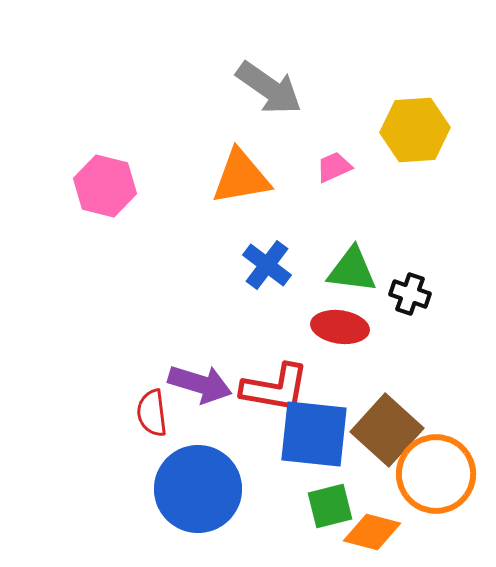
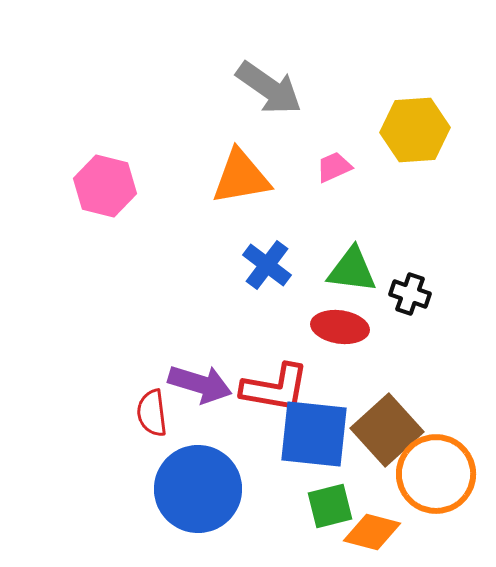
brown square: rotated 6 degrees clockwise
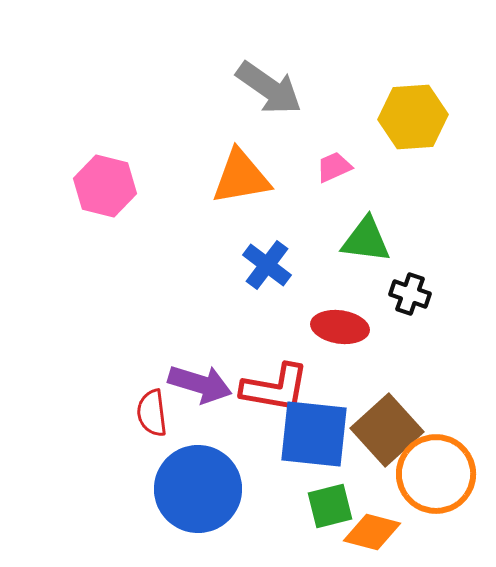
yellow hexagon: moved 2 px left, 13 px up
green triangle: moved 14 px right, 30 px up
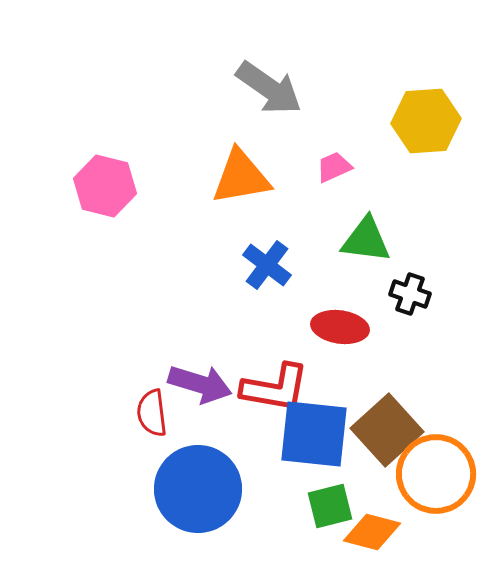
yellow hexagon: moved 13 px right, 4 px down
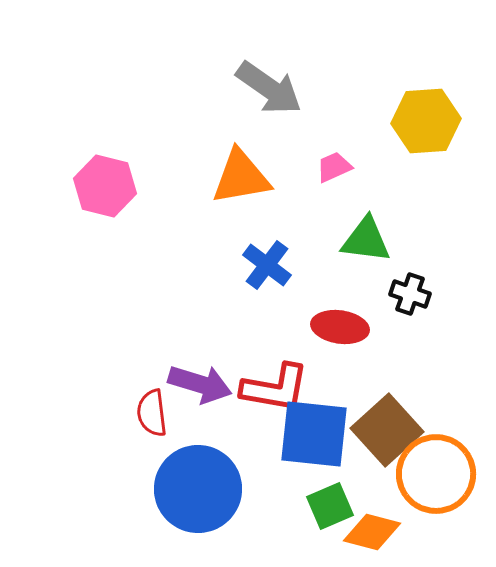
green square: rotated 9 degrees counterclockwise
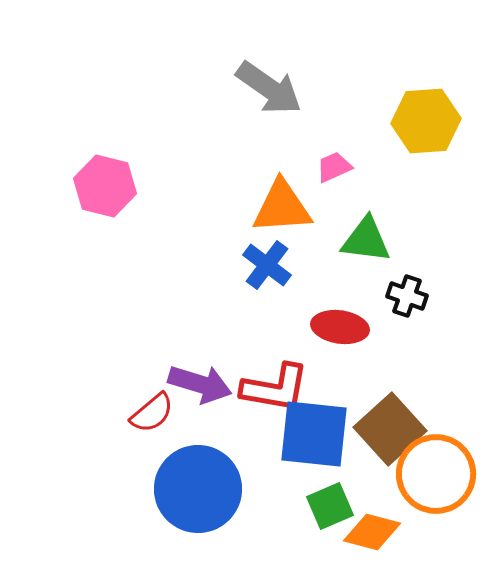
orange triangle: moved 41 px right, 30 px down; rotated 6 degrees clockwise
black cross: moved 3 px left, 2 px down
red semicircle: rotated 123 degrees counterclockwise
brown square: moved 3 px right, 1 px up
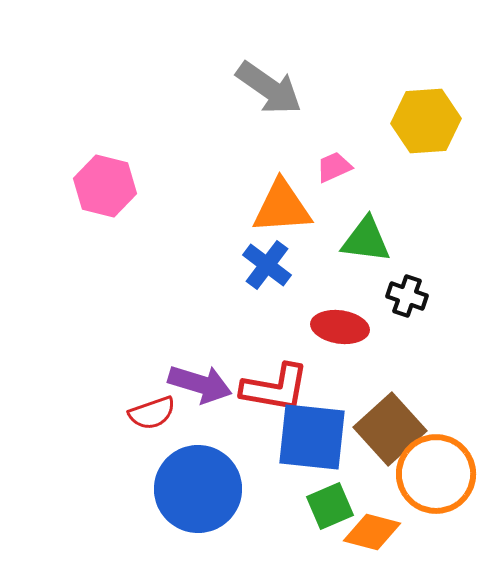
red semicircle: rotated 21 degrees clockwise
blue square: moved 2 px left, 3 px down
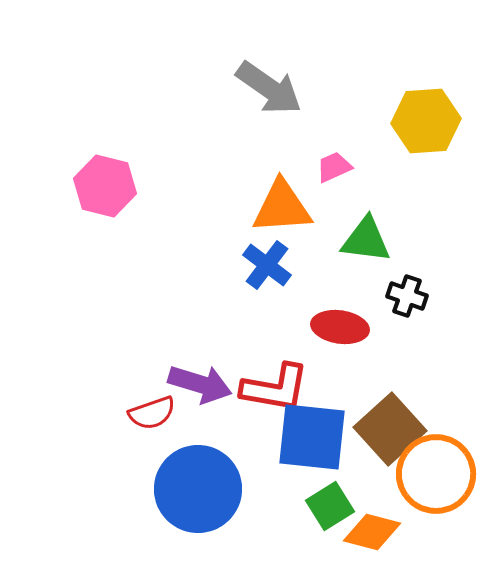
green square: rotated 9 degrees counterclockwise
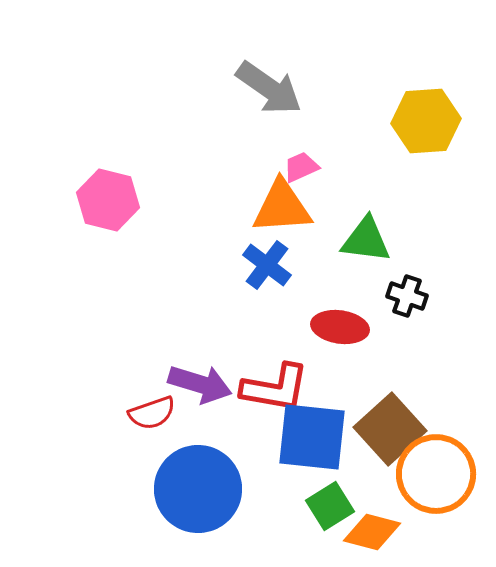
pink trapezoid: moved 33 px left
pink hexagon: moved 3 px right, 14 px down
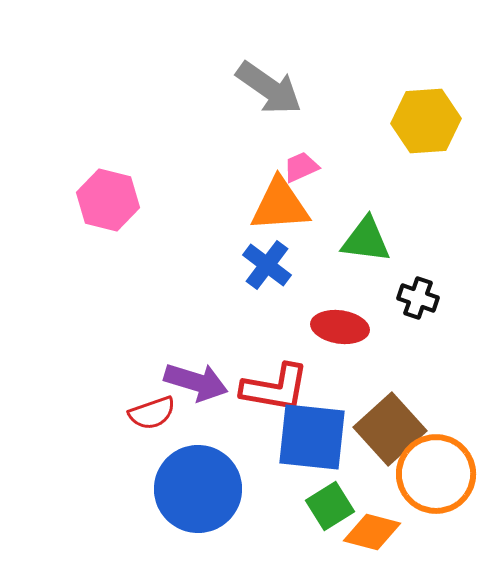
orange triangle: moved 2 px left, 2 px up
black cross: moved 11 px right, 2 px down
purple arrow: moved 4 px left, 2 px up
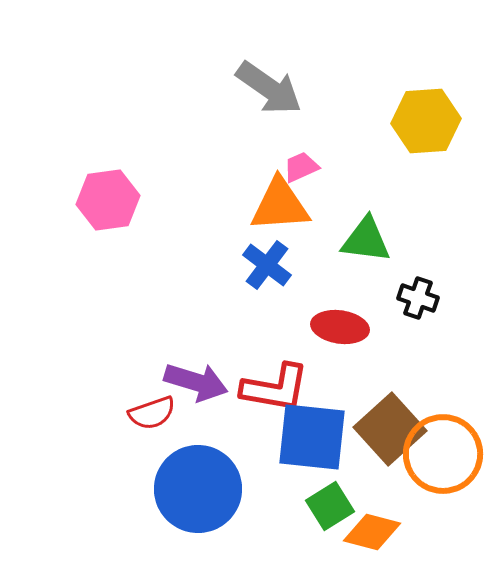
pink hexagon: rotated 22 degrees counterclockwise
orange circle: moved 7 px right, 20 px up
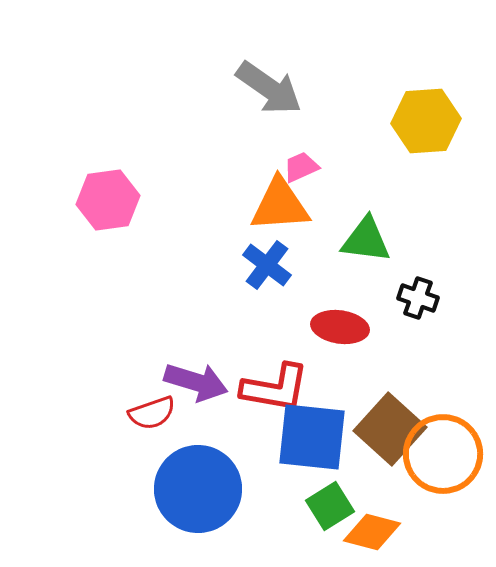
brown square: rotated 6 degrees counterclockwise
